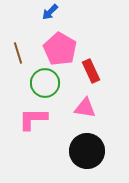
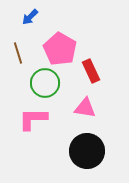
blue arrow: moved 20 px left, 5 px down
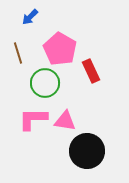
pink triangle: moved 20 px left, 13 px down
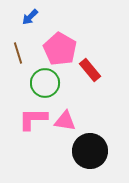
red rectangle: moved 1 px left, 1 px up; rotated 15 degrees counterclockwise
black circle: moved 3 px right
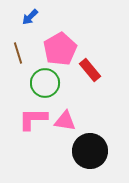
pink pentagon: rotated 12 degrees clockwise
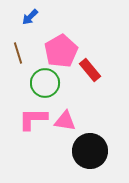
pink pentagon: moved 1 px right, 2 px down
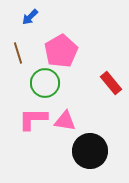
red rectangle: moved 21 px right, 13 px down
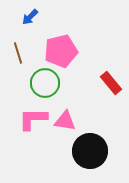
pink pentagon: rotated 16 degrees clockwise
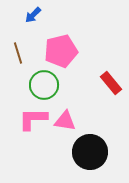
blue arrow: moved 3 px right, 2 px up
green circle: moved 1 px left, 2 px down
black circle: moved 1 px down
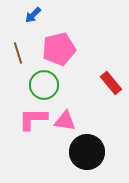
pink pentagon: moved 2 px left, 2 px up
black circle: moved 3 px left
